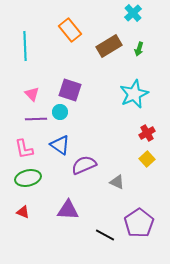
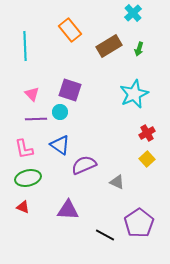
red triangle: moved 5 px up
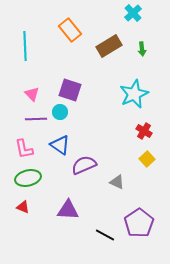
green arrow: moved 3 px right; rotated 24 degrees counterclockwise
red cross: moved 3 px left, 2 px up; rotated 28 degrees counterclockwise
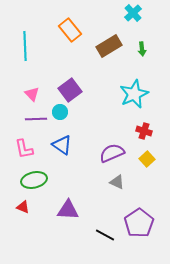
purple square: rotated 35 degrees clockwise
red cross: rotated 14 degrees counterclockwise
blue triangle: moved 2 px right
purple semicircle: moved 28 px right, 12 px up
green ellipse: moved 6 px right, 2 px down
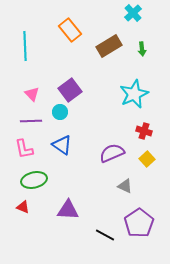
purple line: moved 5 px left, 2 px down
gray triangle: moved 8 px right, 4 px down
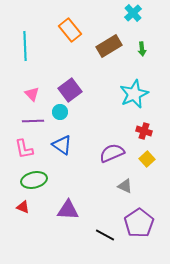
purple line: moved 2 px right
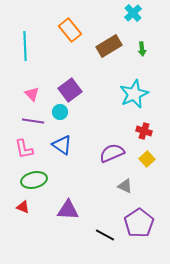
purple line: rotated 10 degrees clockwise
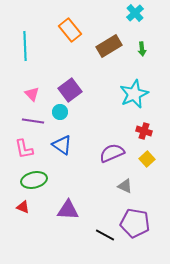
cyan cross: moved 2 px right
purple pentagon: moved 4 px left; rotated 28 degrees counterclockwise
